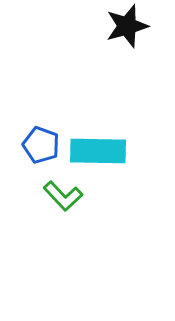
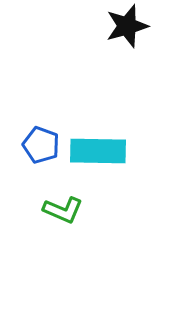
green L-shape: moved 14 px down; rotated 24 degrees counterclockwise
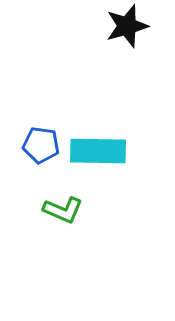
blue pentagon: rotated 12 degrees counterclockwise
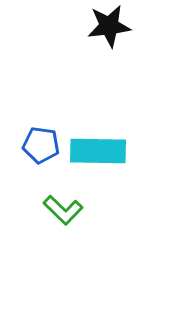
black star: moved 18 px left; rotated 9 degrees clockwise
green L-shape: rotated 21 degrees clockwise
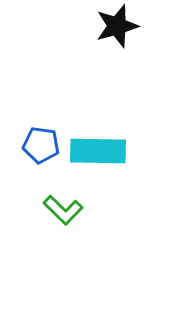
black star: moved 8 px right; rotated 9 degrees counterclockwise
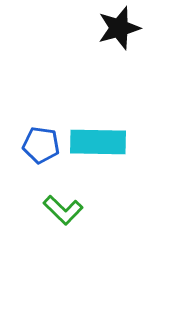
black star: moved 2 px right, 2 px down
cyan rectangle: moved 9 px up
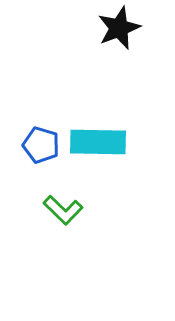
black star: rotated 6 degrees counterclockwise
blue pentagon: rotated 9 degrees clockwise
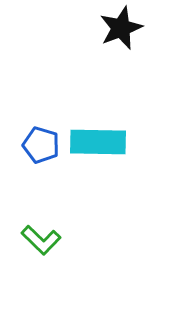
black star: moved 2 px right
green L-shape: moved 22 px left, 30 px down
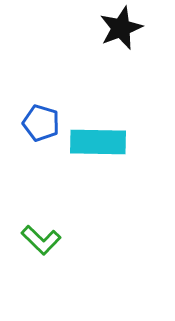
blue pentagon: moved 22 px up
